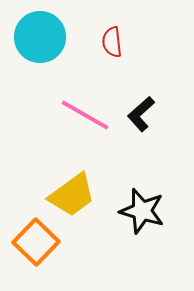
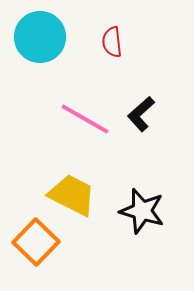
pink line: moved 4 px down
yellow trapezoid: rotated 117 degrees counterclockwise
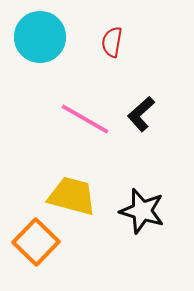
red semicircle: rotated 16 degrees clockwise
yellow trapezoid: moved 1 px down; rotated 12 degrees counterclockwise
